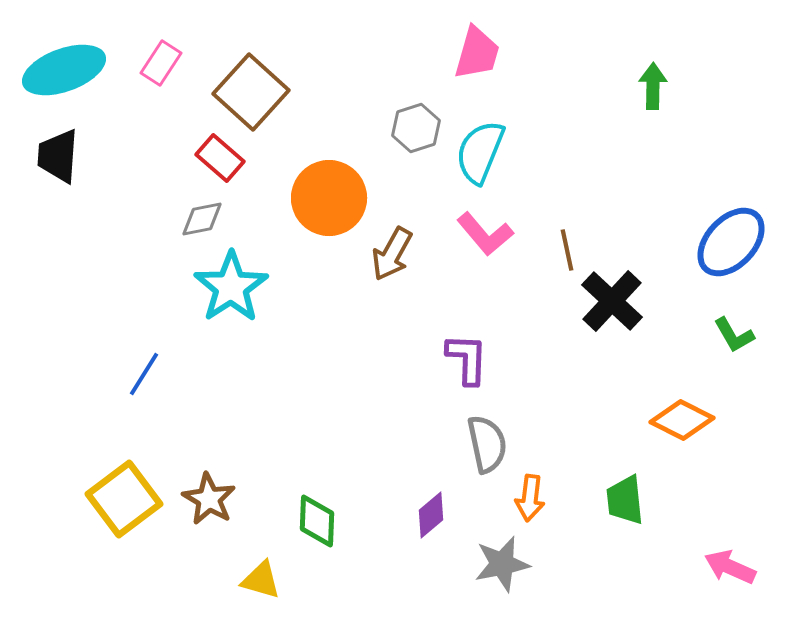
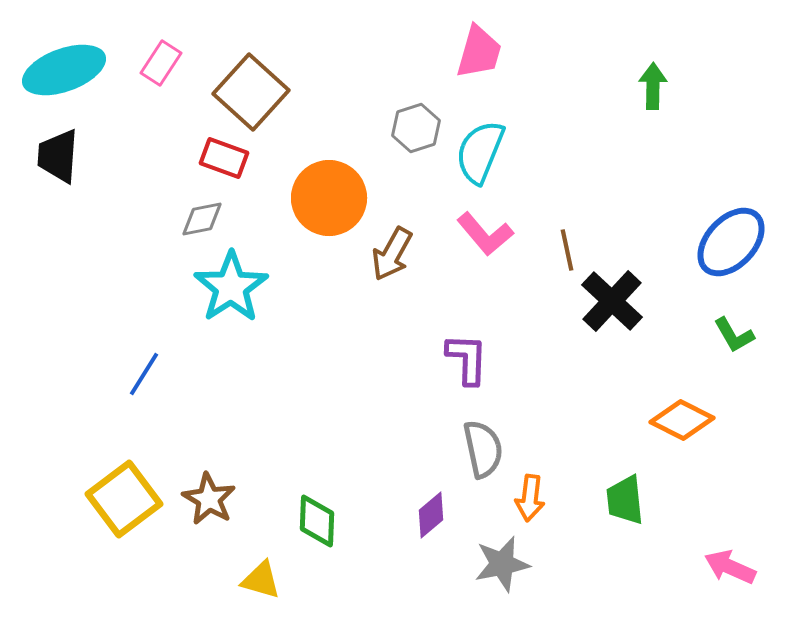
pink trapezoid: moved 2 px right, 1 px up
red rectangle: moved 4 px right; rotated 21 degrees counterclockwise
gray semicircle: moved 4 px left, 5 px down
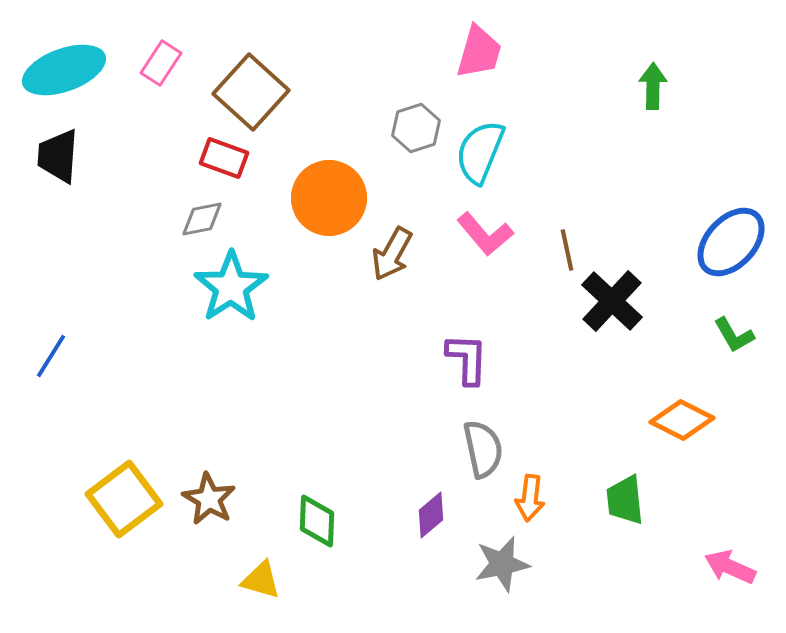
blue line: moved 93 px left, 18 px up
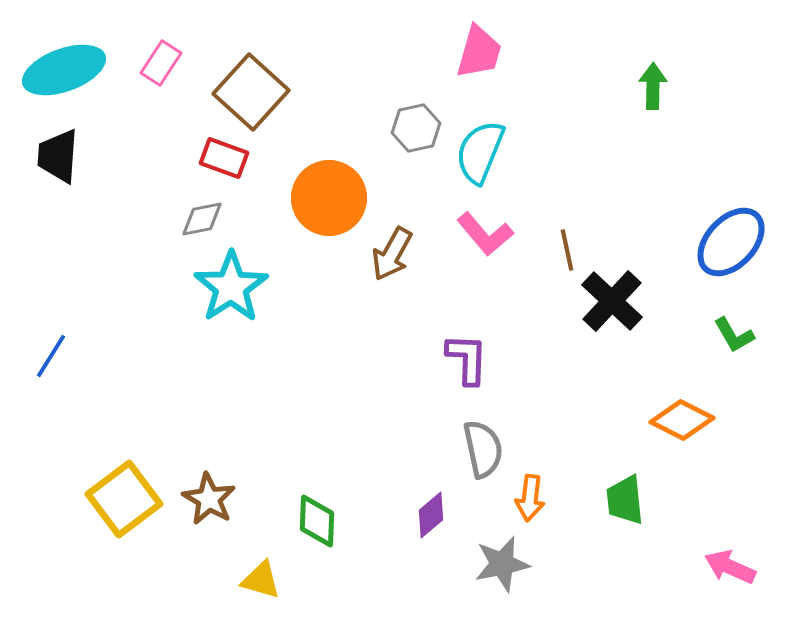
gray hexagon: rotated 6 degrees clockwise
